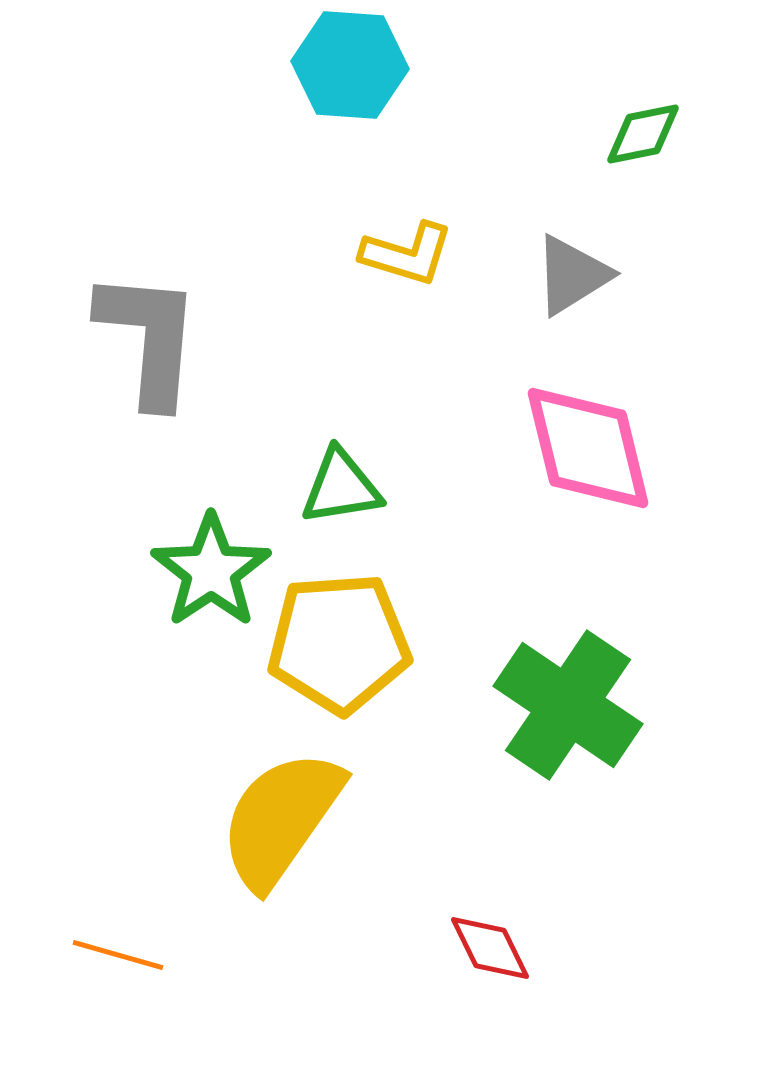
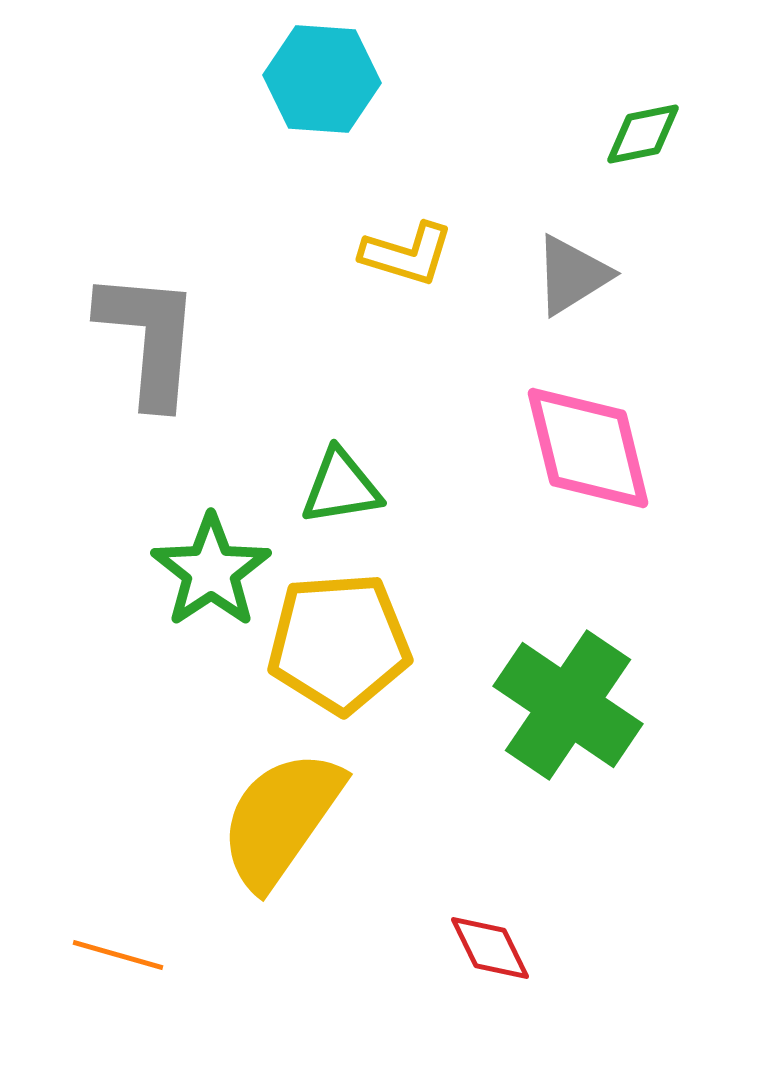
cyan hexagon: moved 28 px left, 14 px down
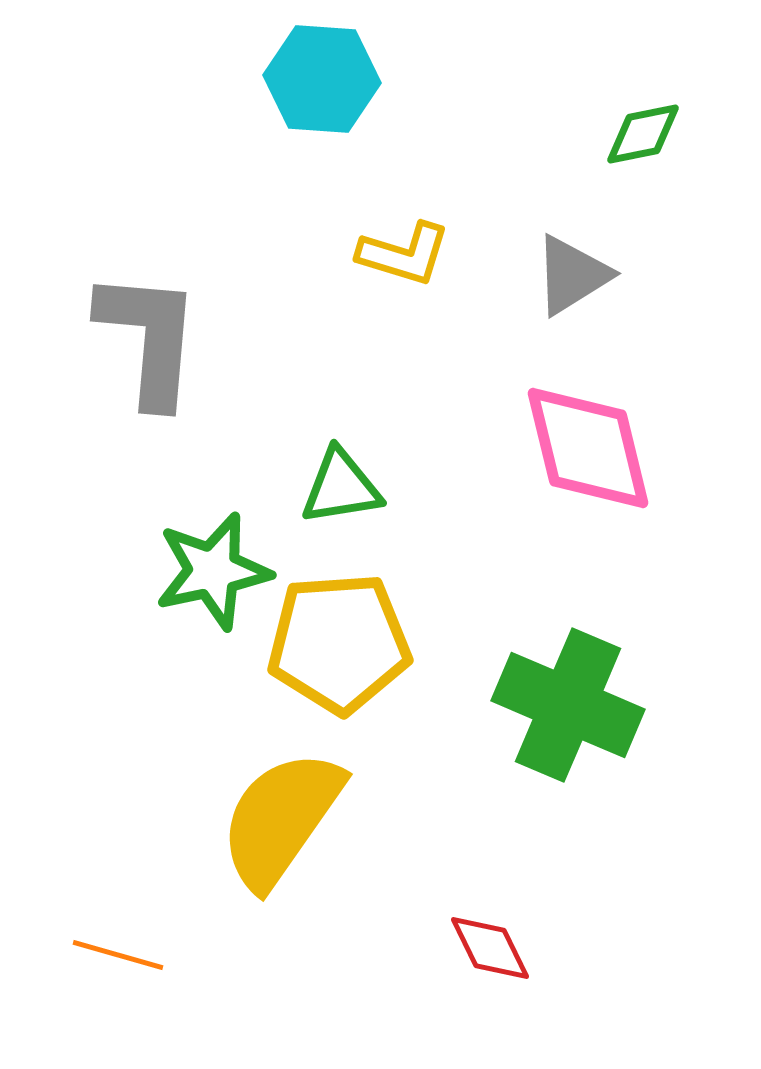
yellow L-shape: moved 3 px left
green star: moved 2 px right; rotated 22 degrees clockwise
green cross: rotated 11 degrees counterclockwise
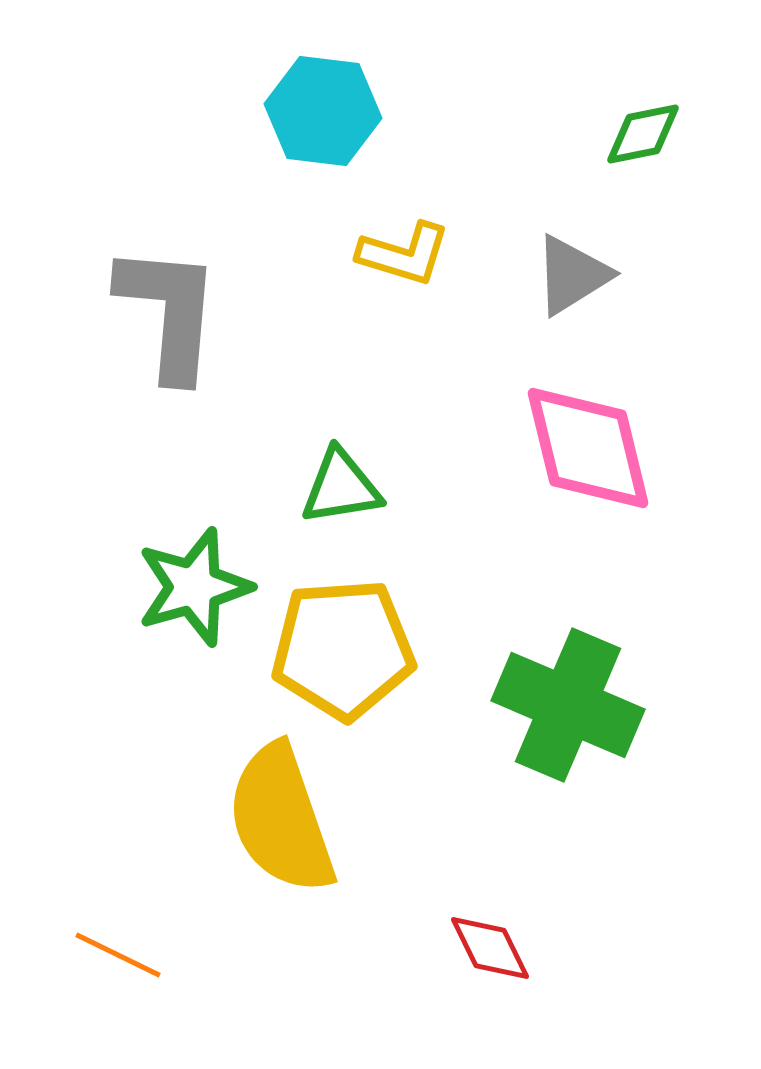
cyan hexagon: moved 1 px right, 32 px down; rotated 3 degrees clockwise
gray L-shape: moved 20 px right, 26 px up
green star: moved 19 px left, 16 px down; rotated 4 degrees counterclockwise
yellow pentagon: moved 4 px right, 6 px down
yellow semicircle: rotated 54 degrees counterclockwise
orange line: rotated 10 degrees clockwise
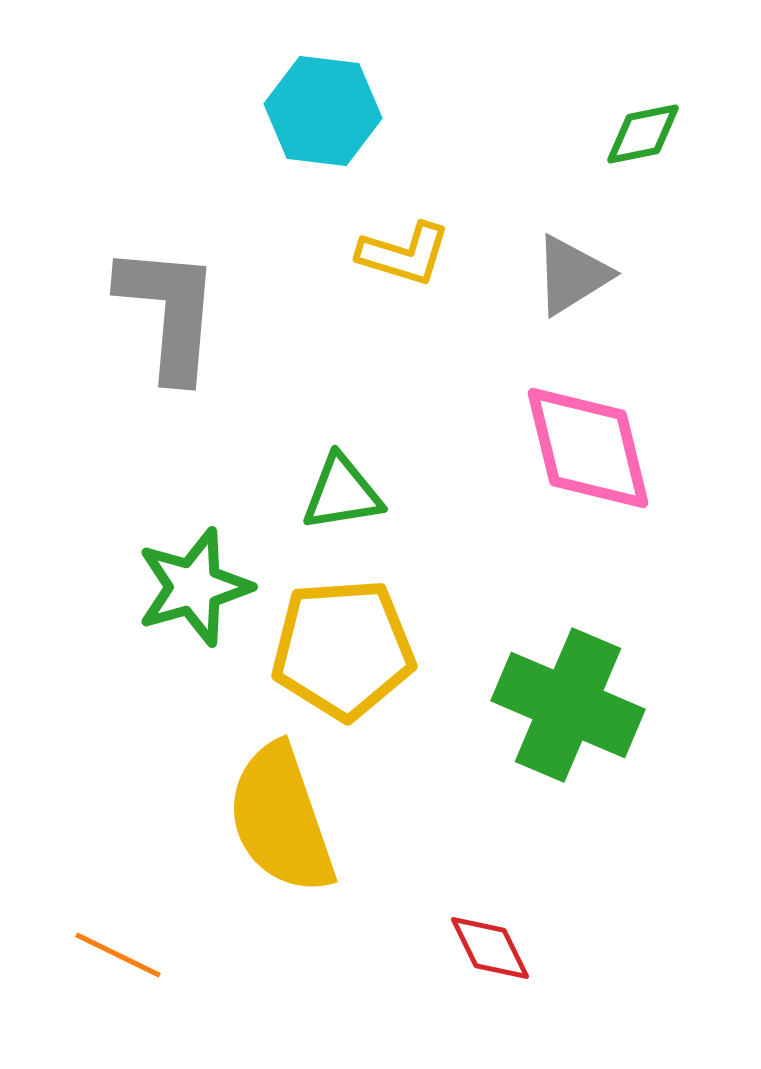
green triangle: moved 1 px right, 6 px down
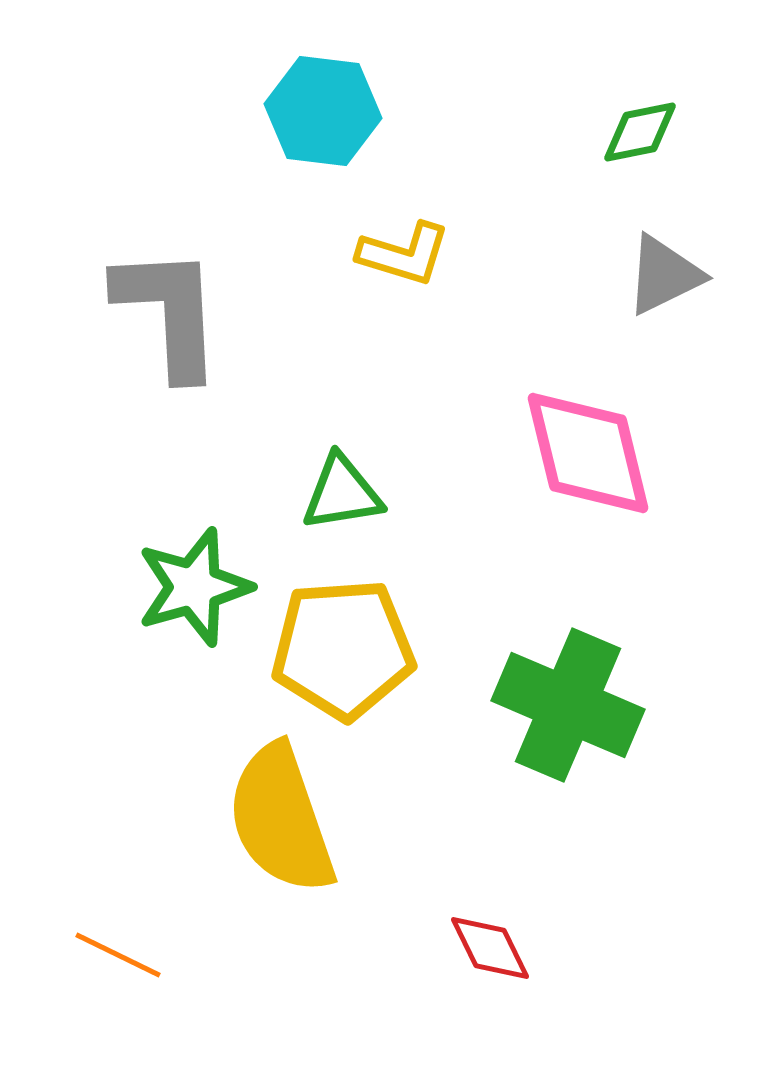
green diamond: moved 3 px left, 2 px up
gray triangle: moved 92 px right; rotated 6 degrees clockwise
gray L-shape: rotated 8 degrees counterclockwise
pink diamond: moved 5 px down
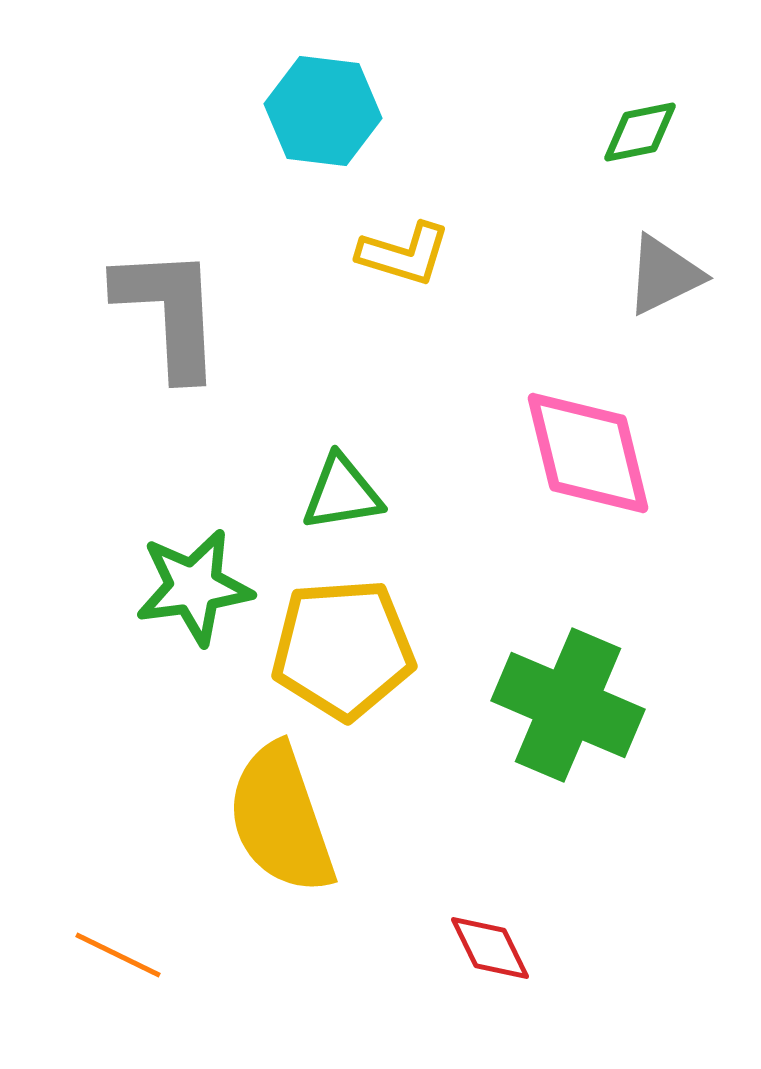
green star: rotated 8 degrees clockwise
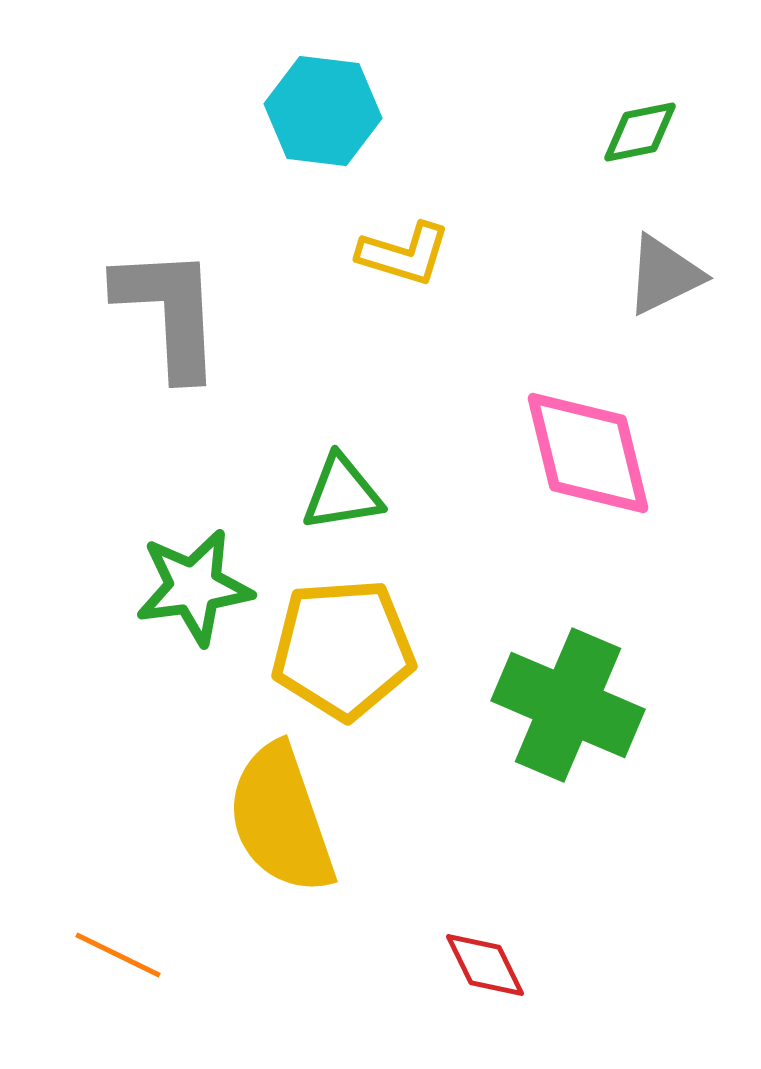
red diamond: moved 5 px left, 17 px down
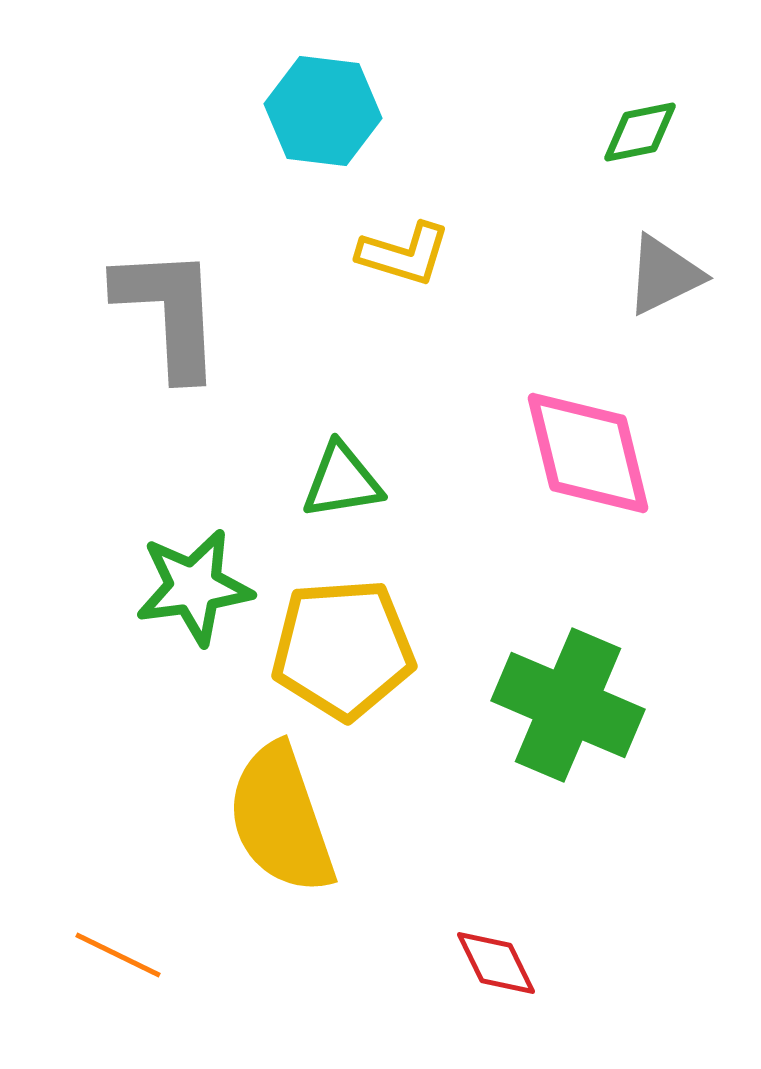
green triangle: moved 12 px up
red diamond: moved 11 px right, 2 px up
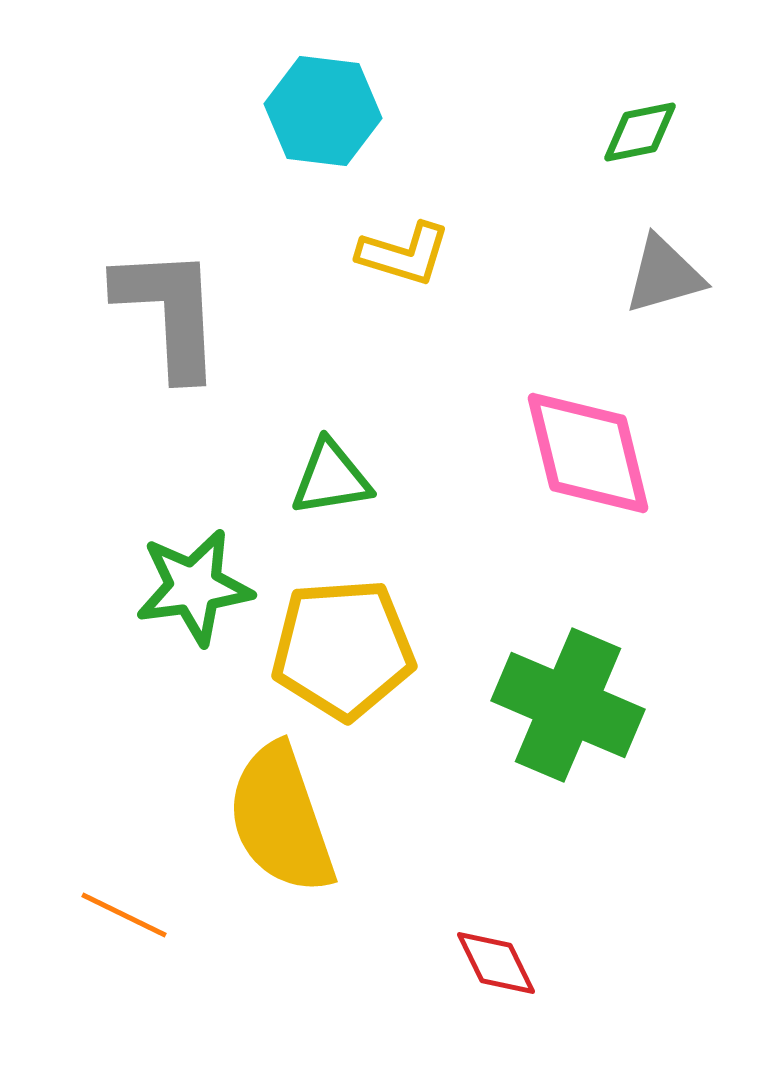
gray triangle: rotated 10 degrees clockwise
green triangle: moved 11 px left, 3 px up
orange line: moved 6 px right, 40 px up
